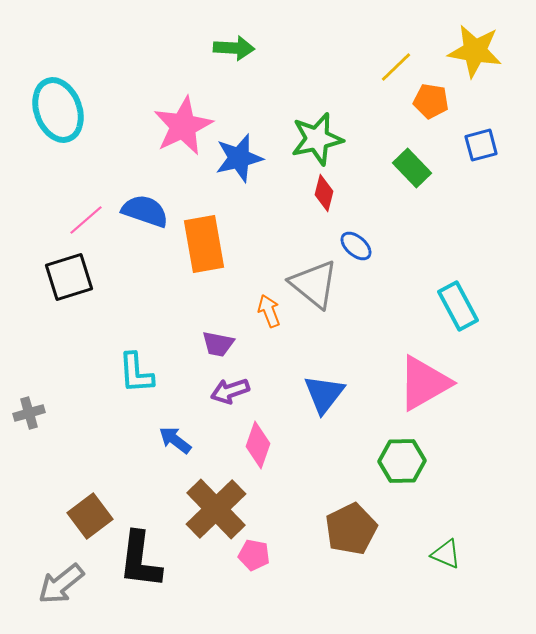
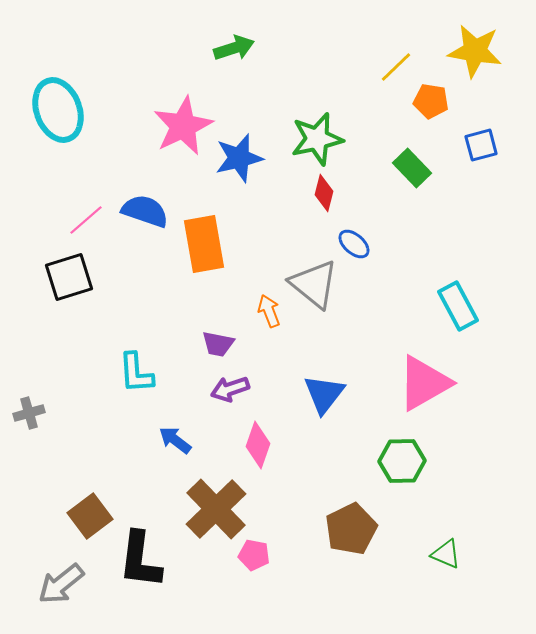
green arrow: rotated 21 degrees counterclockwise
blue ellipse: moved 2 px left, 2 px up
purple arrow: moved 2 px up
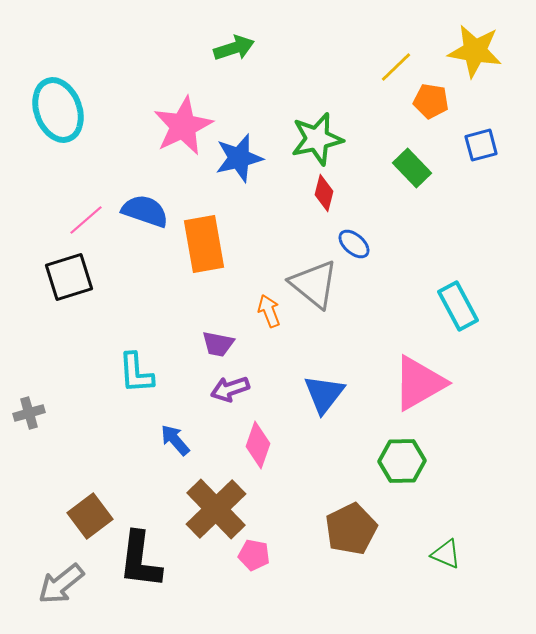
pink triangle: moved 5 px left
blue arrow: rotated 12 degrees clockwise
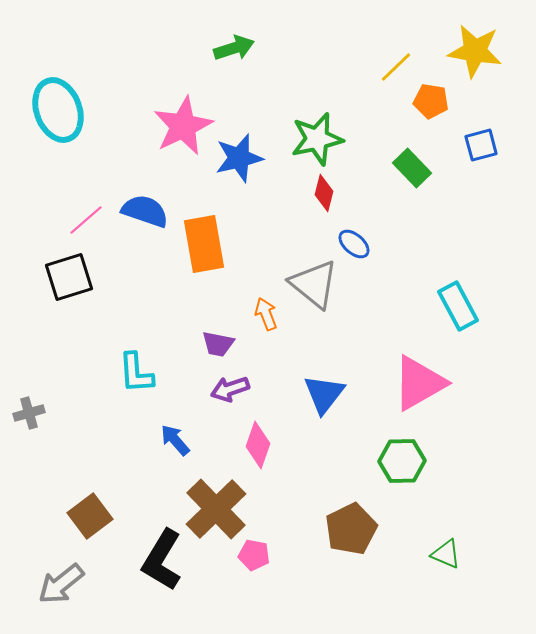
orange arrow: moved 3 px left, 3 px down
black L-shape: moved 22 px right; rotated 24 degrees clockwise
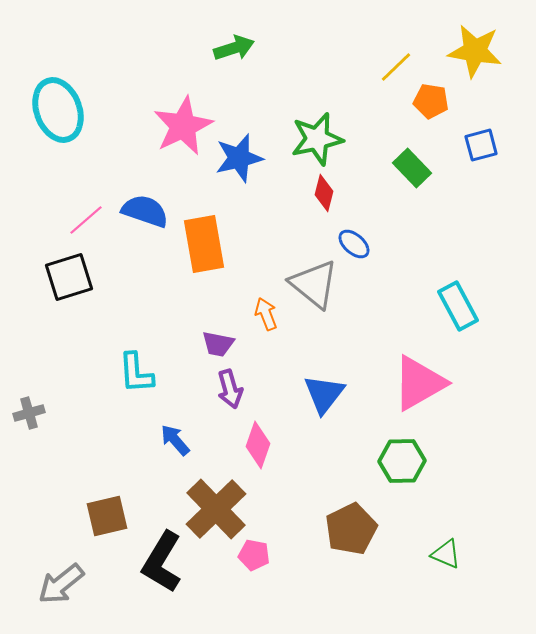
purple arrow: rotated 87 degrees counterclockwise
brown square: moved 17 px right; rotated 24 degrees clockwise
black L-shape: moved 2 px down
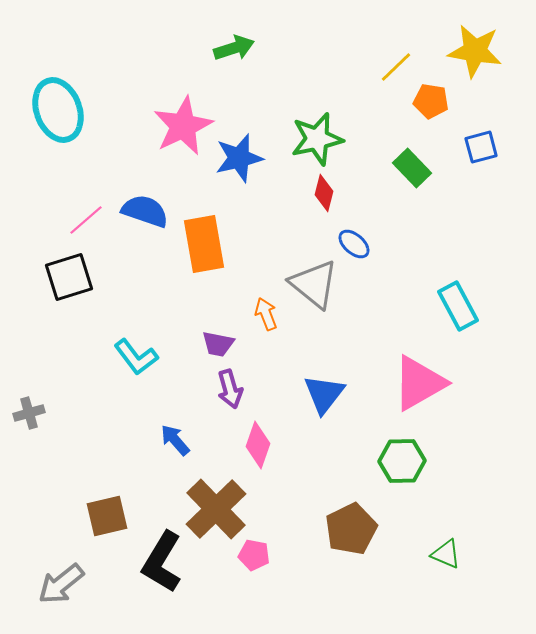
blue square: moved 2 px down
cyan L-shape: moved 16 px up; rotated 33 degrees counterclockwise
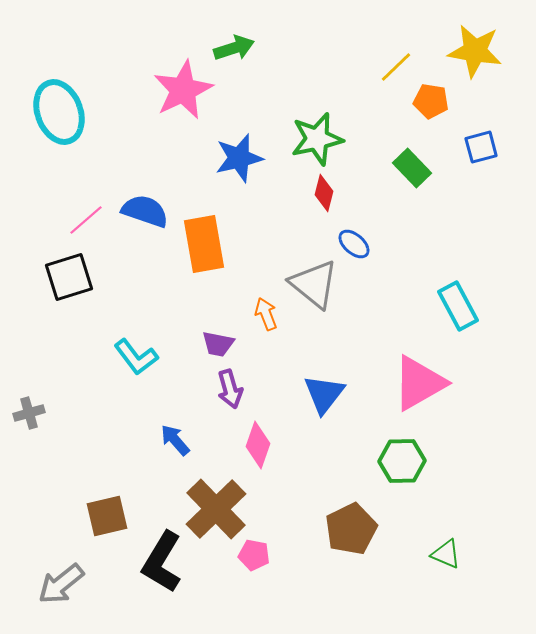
cyan ellipse: moved 1 px right, 2 px down
pink star: moved 36 px up
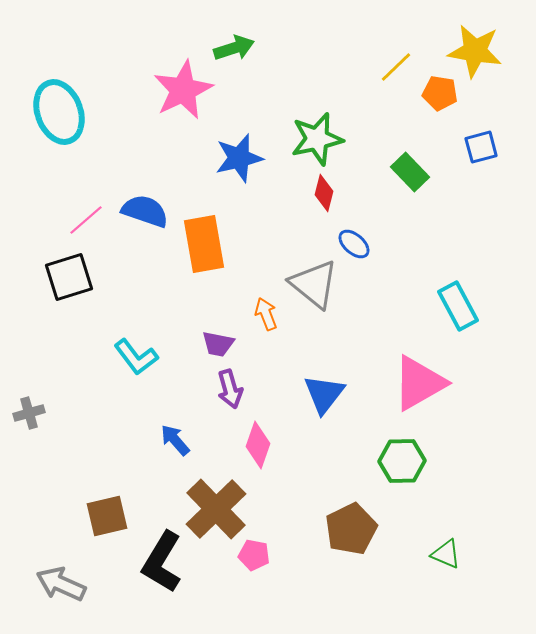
orange pentagon: moved 9 px right, 8 px up
green rectangle: moved 2 px left, 4 px down
gray arrow: rotated 63 degrees clockwise
